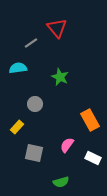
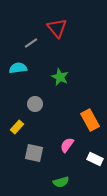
white rectangle: moved 2 px right, 1 px down
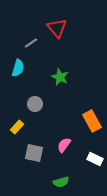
cyan semicircle: rotated 114 degrees clockwise
orange rectangle: moved 2 px right, 1 px down
pink semicircle: moved 3 px left
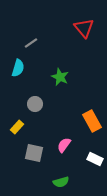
red triangle: moved 27 px right
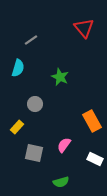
gray line: moved 3 px up
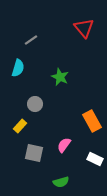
yellow rectangle: moved 3 px right, 1 px up
